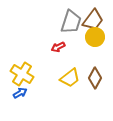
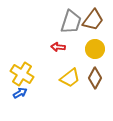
yellow circle: moved 12 px down
red arrow: rotated 32 degrees clockwise
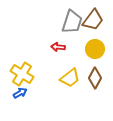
gray trapezoid: moved 1 px right
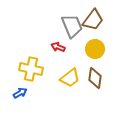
gray trapezoid: moved 4 px down; rotated 40 degrees counterclockwise
red arrow: rotated 16 degrees clockwise
yellow cross: moved 9 px right, 5 px up; rotated 20 degrees counterclockwise
brown diamond: rotated 20 degrees counterclockwise
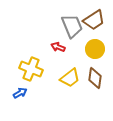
brown trapezoid: moved 1 px right; rotated 20 degrees clockwise
yellow cross: rotated 10 degrees clockwise
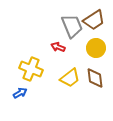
yellow circle: moved 1 px right, 1 px up
brown diamond: rotated 15 degrees counterclockwise
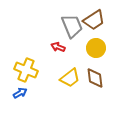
yellow cross: moved 5 px left, 1 px down
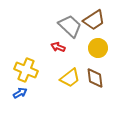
gray trapezoid: moved 2 px left; rotated 25 degrees counterclockwise
yellow circle: moved 2 px right
